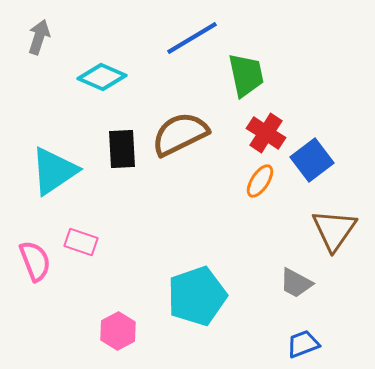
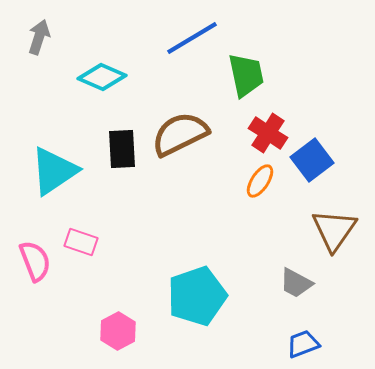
red cross: moved 2 px right
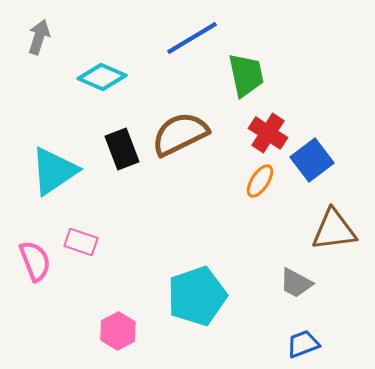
black rectangle: rotated 18 degrees counterclockwise
brown triangle: rotated 48 degrees clockwise
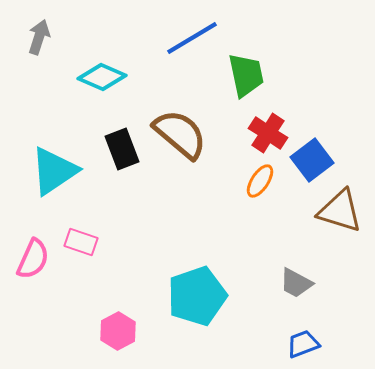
brown semicircle: rotated 66 degrees clockwise
brown triangle: moved 6 px right, 19 px up; rotated 24 degrees clockwise
pink semicircle: moved 2 px left, 2 px up; rotated 45 degrees clockwise
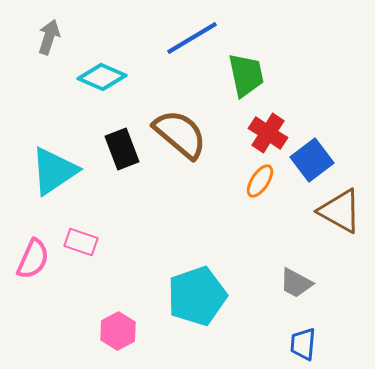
gray arrow: moved 10 px right
brown triangle: rotated 12 degrees clockwise
blue trapezoid: rotated 64 degrees counterclockwise
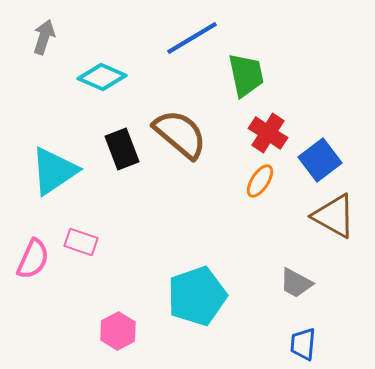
gray arrow: moved 5 px left
blue square: moved 8 px right
brown triangle: moved 6 px left, 5 px down
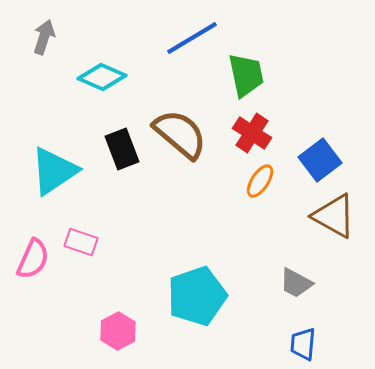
red cross: moved 16 px left
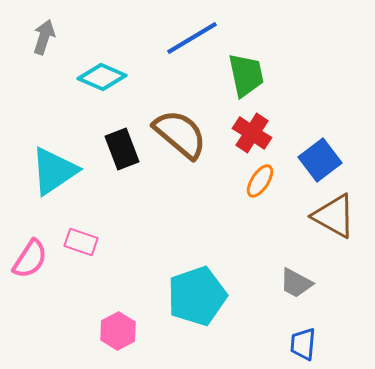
pink semicircle: moved 3 px left; rotated 9 degrees clockwise
